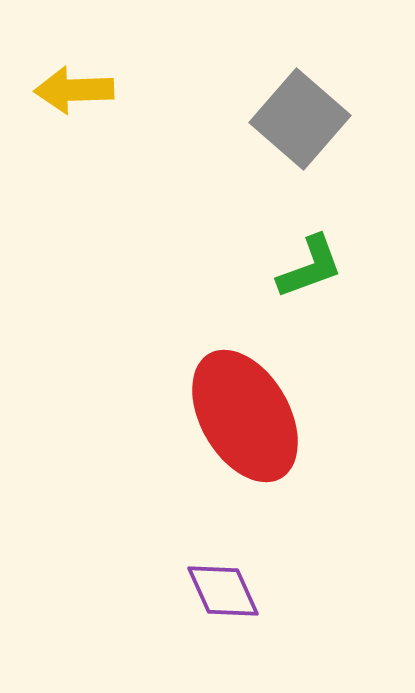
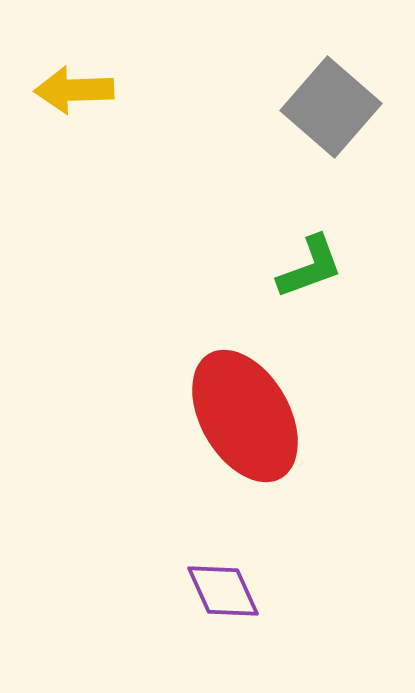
gray square: moved 31 px right, 12 px up
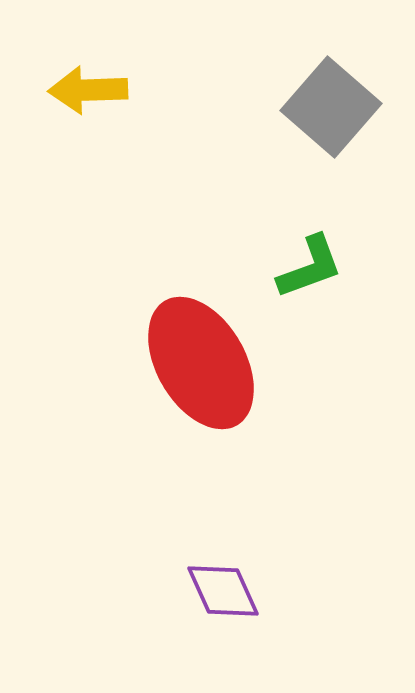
yellow arrow: moved 14 px right
red ellipse: moved 44 px left, 53 px up
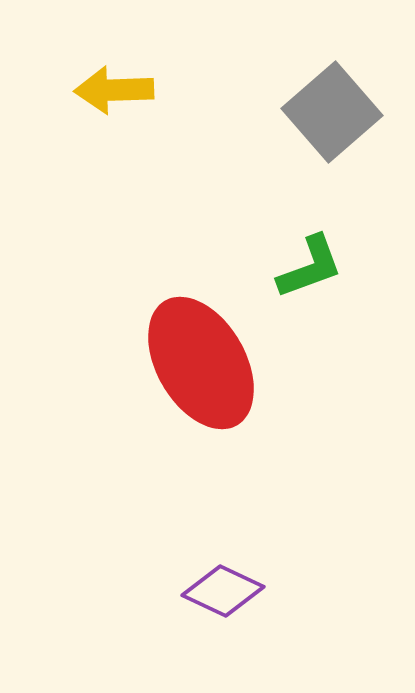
yellow arrow: moved 26 px right
gray square: moved 1 px right, 5 px down; rotated 8 degrees clockwise
purple diamond: rotated 40 degrees counterclockwise
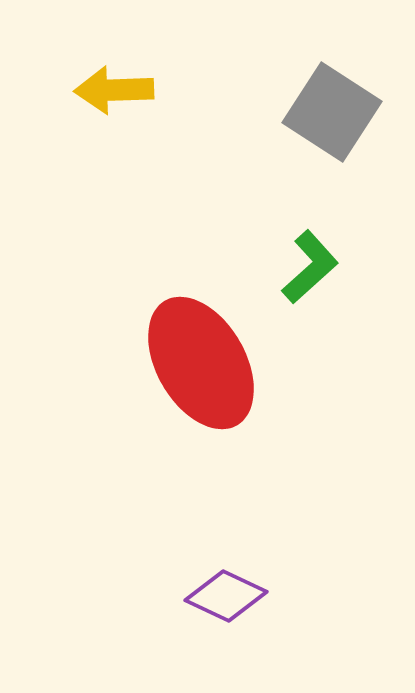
gray square: rotated 16 degrees counterclockwise
green L-shape: rotated 22 degrees counterclockwise
purple diamond: moved 3 px right, 5 px down
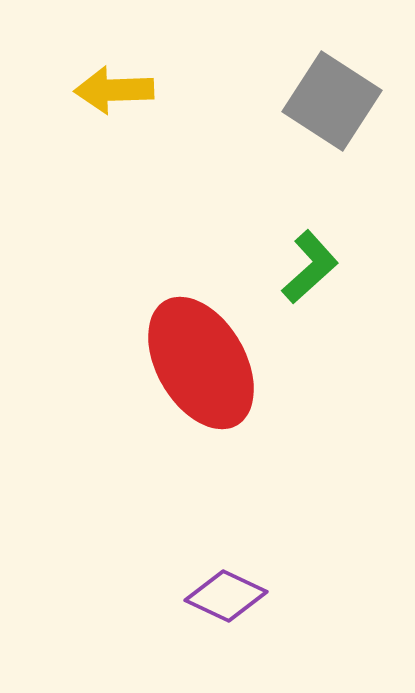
gray square: moved 11 px up
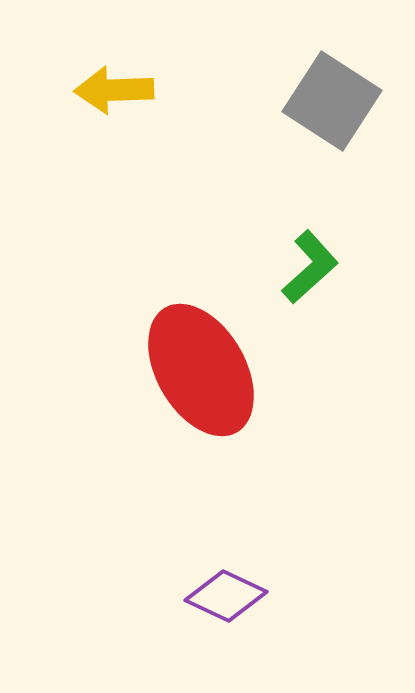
red ellipse: moved 7 px down
